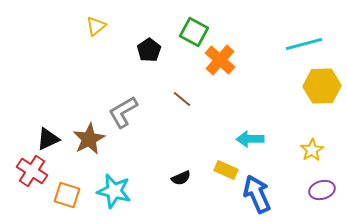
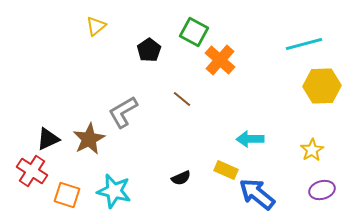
blue arrow: rotated 27 degrees counterclockwise
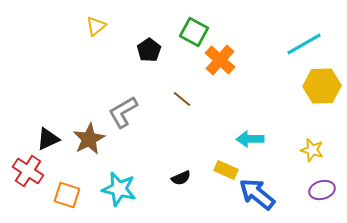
cyan line: rotated 15 degrees counterclockwise
yellow star: rotated 25 degrees counterclockwise
red cross: moved 4 px left
cyan star: moved 5 px right, 2 px up
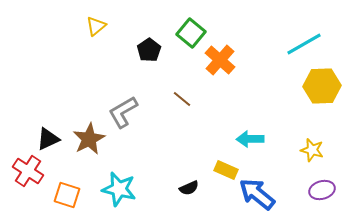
green square: moved 3 px left, 1 px down; rotated 12 degrees clockwise
black semicircle: moved 8 px right, 10 px down
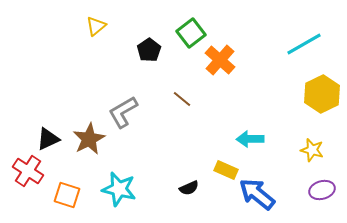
green square: rotated 12 degrees clockwise
yellow hexagon: moved 8 px down; rotated 24 degrees counterclockwise
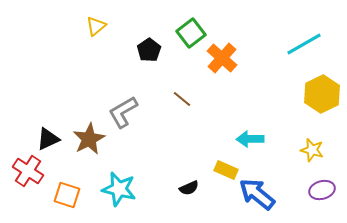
orange cross: moved 2 px right, 2 px up
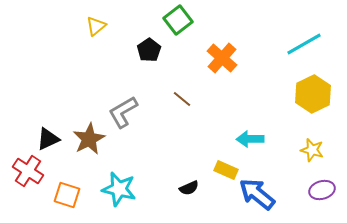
green square: moved 13 px left, 13 px up
yellow hexagon: moved 9 px left
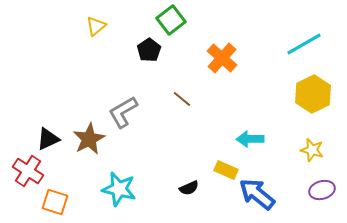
green square: moved 7 px left
orange square: moved 12 px left, 7 px down
